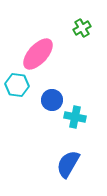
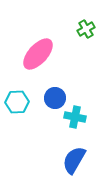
green cross: moved 4 px right, 1 px down
cyan hexagon: moved 17 px down; rotated 10 degrees counterclockwise
blue circle: moved 3 px right, 2 px up
blue semicircle: moved 6 px right, 4 px up
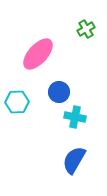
blue circle: moved 4 px right, 6 px up
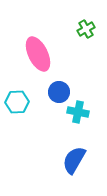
pink ellipse: rotated 68 degrees counterclockwise
cyan cross: moved 3 px right, 5 px up
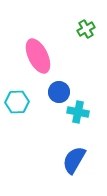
pink ellipse: moved 2 px down
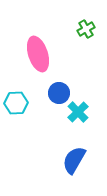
pink ellipse: moved 2 px up; rotated 8 degrees clockwise
blue circle: moved 1 px down
cyan hexagon: moved 1 px left, 1 px down
cyan cross: rotated 35 degrees clockwise
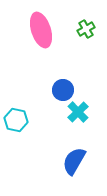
pink ellipse: moved 3 px right, 24 px up
blue circle: moved 4 px right, 3 px up
cyan hexagon: moved 17 px down; rotated 15 degrees clockwise
blue semicircle: moved 1 px down
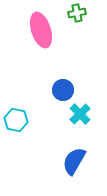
green cross: moved 9 px left, 16 px up; rotated 18 degrees clockwise
cyan cross: moved 2 px right, 2 px down
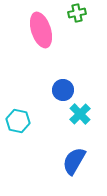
cyan hexagon: moved 2 px right, 1 px down
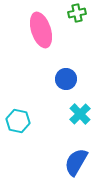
blue circle: moved 3 px right, 11 px up
blue semicircle: moved 2 px right, 1 px down
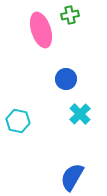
green cross: moved 7 px left, 2 px down
blue semicircle: moved 4 px left, 15 px down
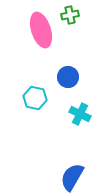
blue circle: moved 2 px right, 2 px up
cyan cross: rotated 20 degrees counterclockwise
cyan hexagon: moved 17 px right, 23 px up
